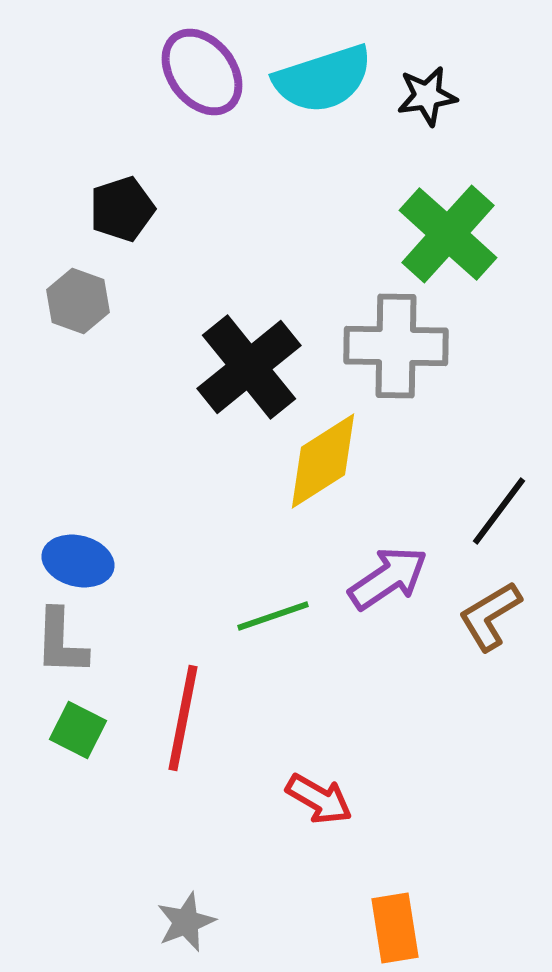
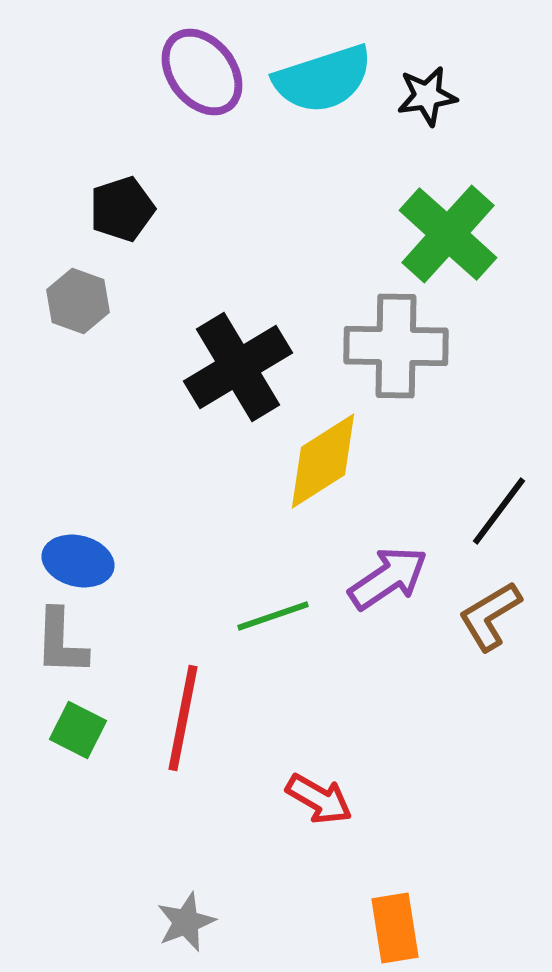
black cross: moved 11 px left; rotated 8 degrees clockwise
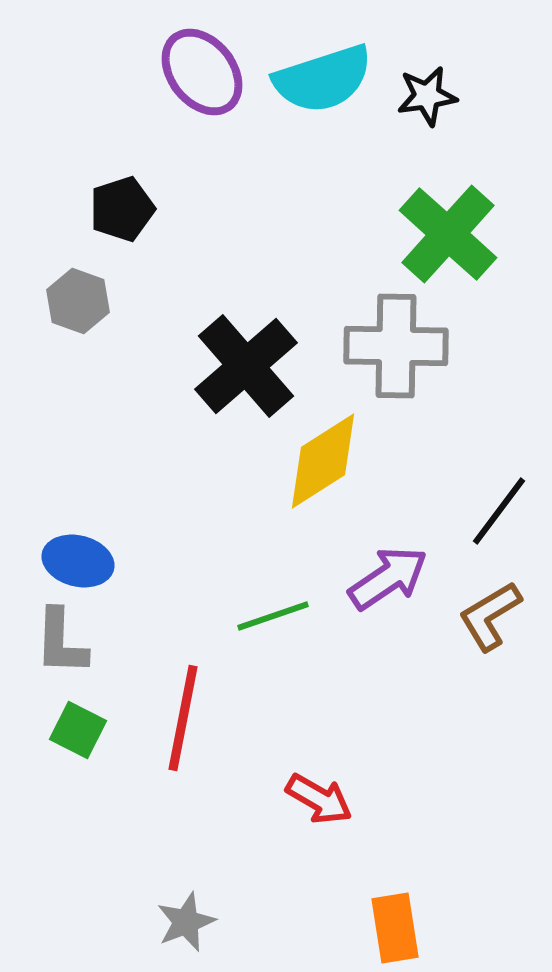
black cross: moved 8 px right, 1 px up; rotated 10 degrees counterclockwise
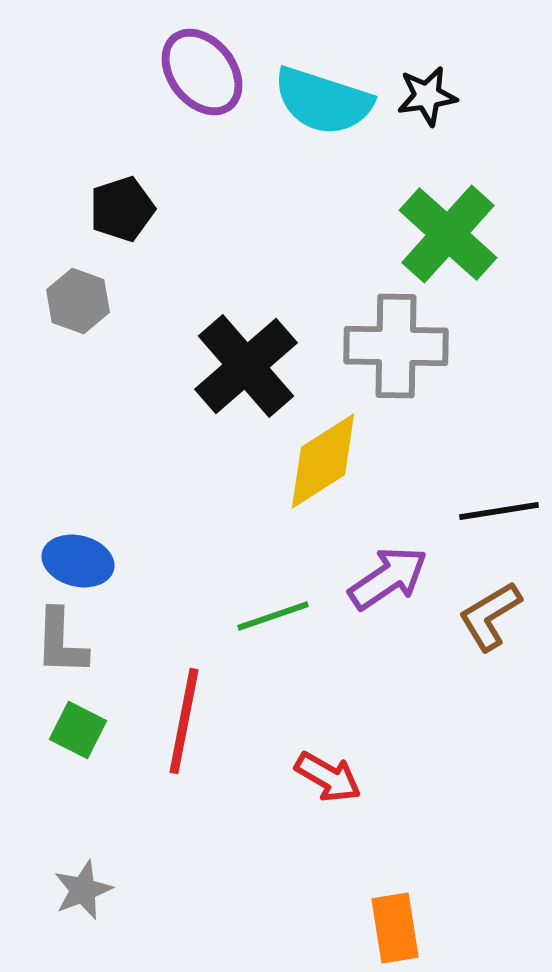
cyan semicircle: moved 22 px down; rotated 36 degrees clockwise
black line: rotated 44 degrees clockwise
red line: moved 1 px right, 3 px down
red arrow: moved 9 px right, 22 px up
gray star: moved 103 px left, 32 px up
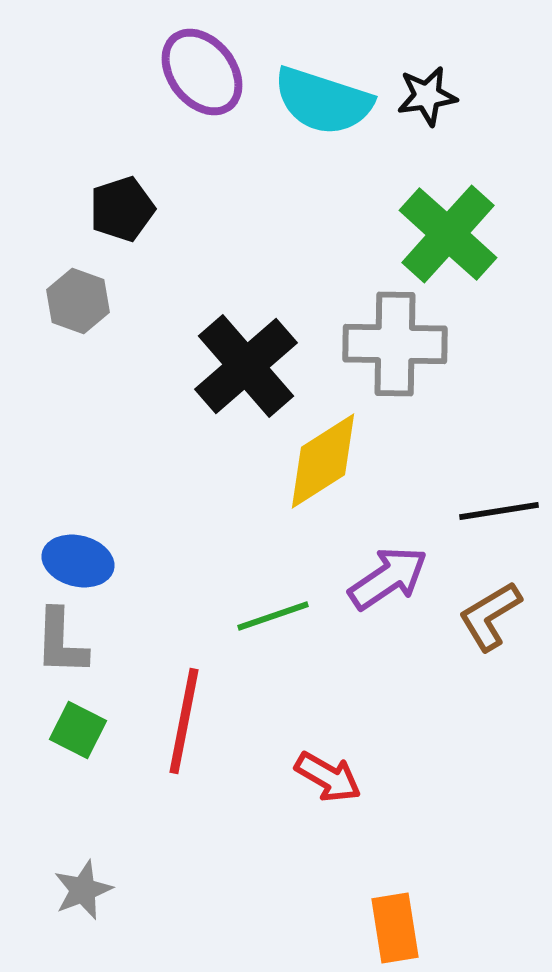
gray cross: moved 1 px left, 2 px up
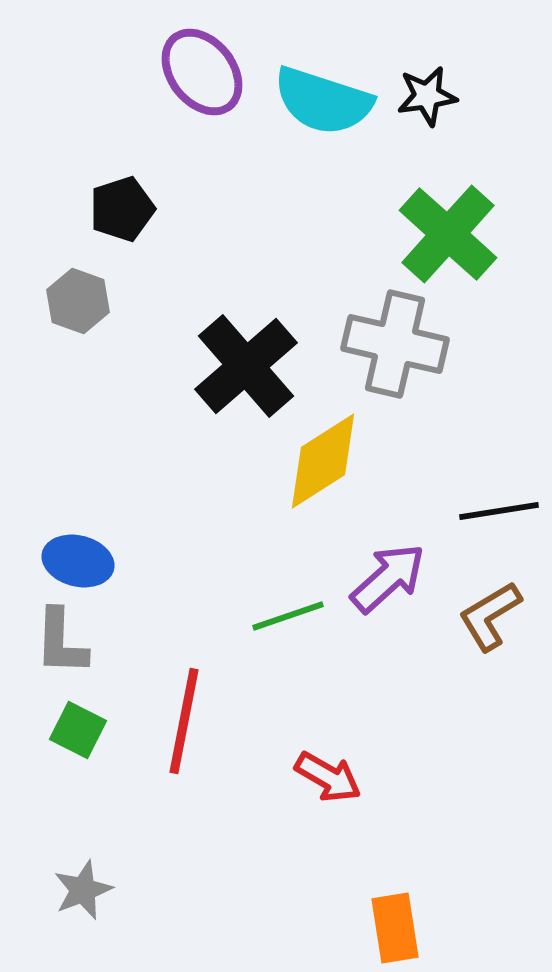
gray cross: rotated 12 degrees clockwise
purple arrow: rotated 8 degrees counterclockwise
green line: moved 15 px right
